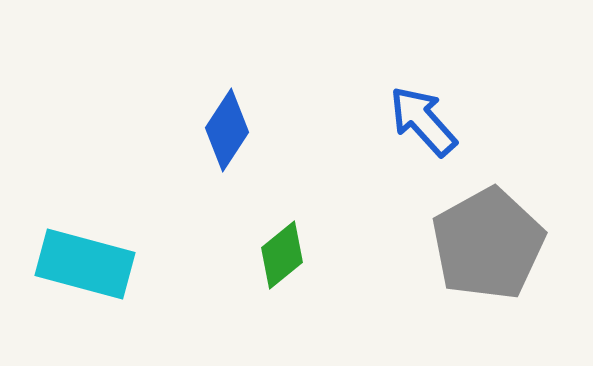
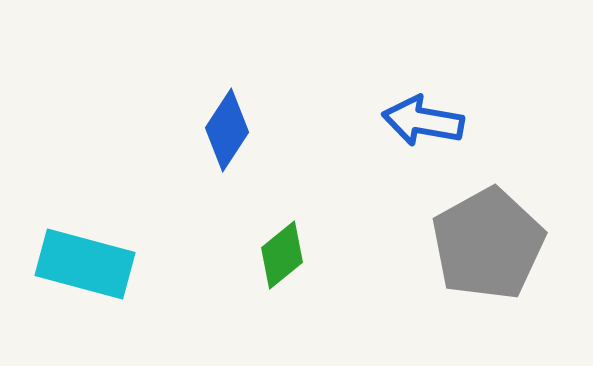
blue arrow: rotated 38 degrees counterclockwise
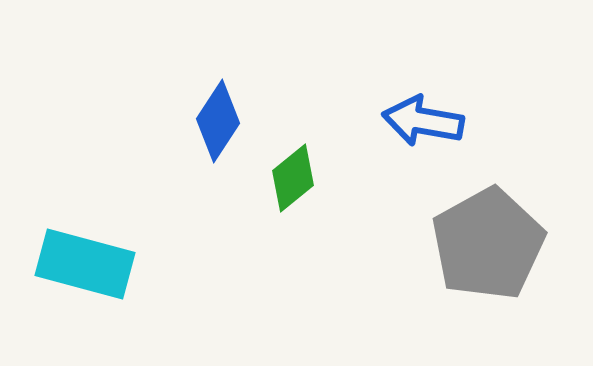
blue diamond: moved 9 px left, 9 px up
green diamond: moved 11 px right, 77 px up
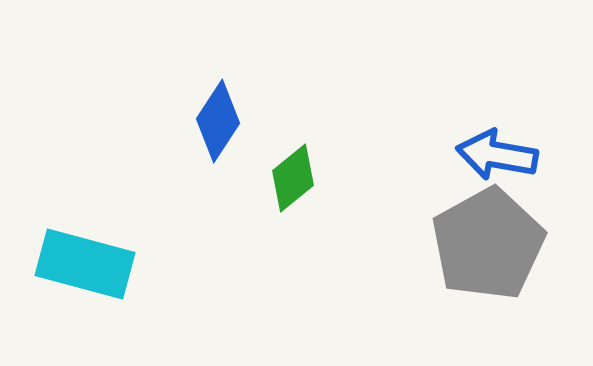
blue arrow: moved 74 px right, 34 px down
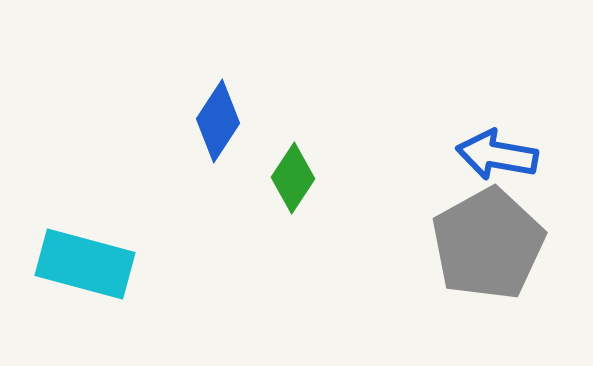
green diamond: rotated 18 degrees counterclockwise
